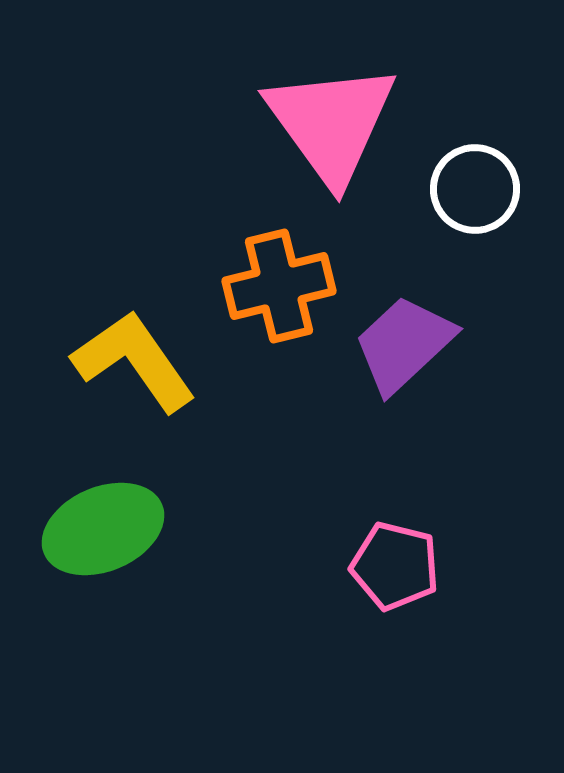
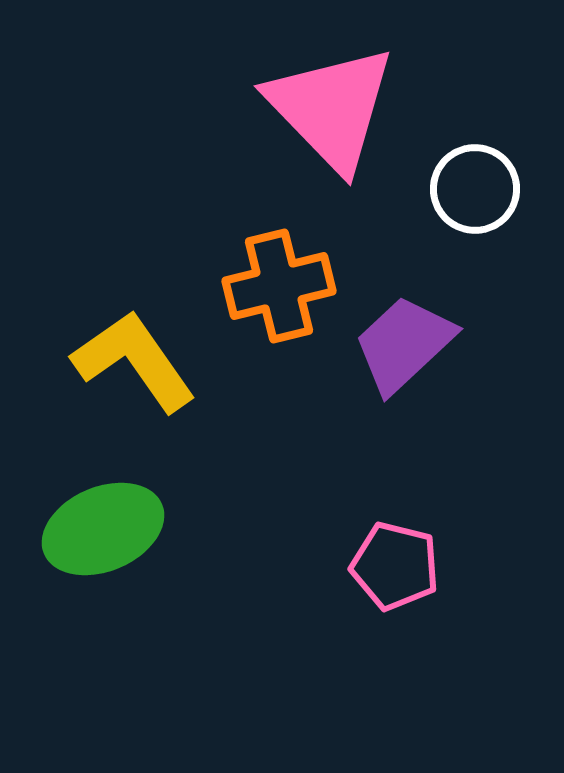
pink triangle: moved 15 px up; rotated 8 degrees counterclockwise
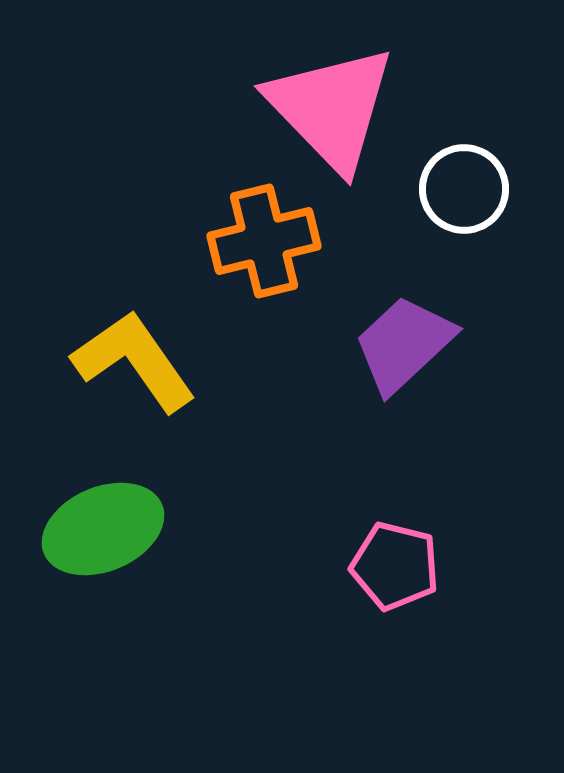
white circle: moved 11 px left
orange cross: moved 15 px left, 45 px up
